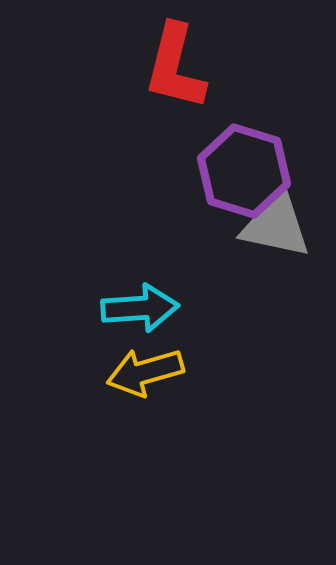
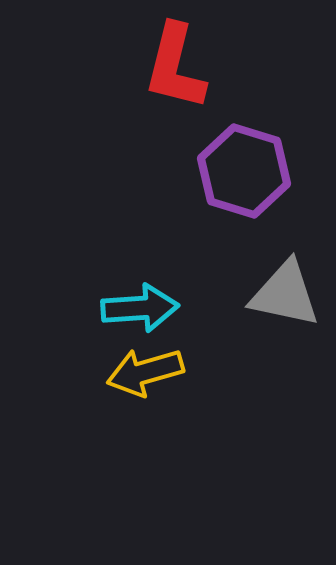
gray triangle: moved 9 px right, 69 px down
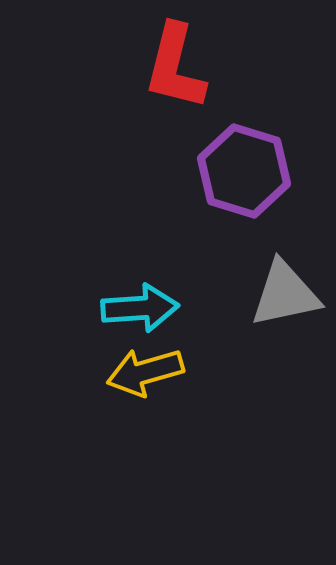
gray triangle: rotated 24 degrees counterclockwise
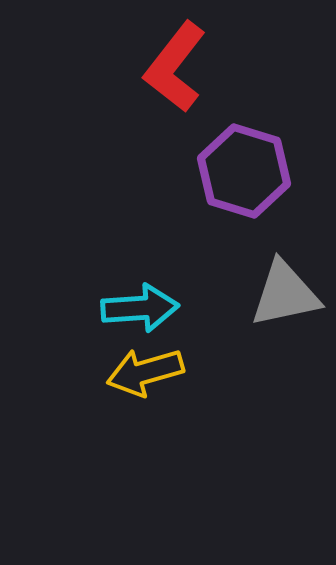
red L-shape: rotated 24 degrees clockwise
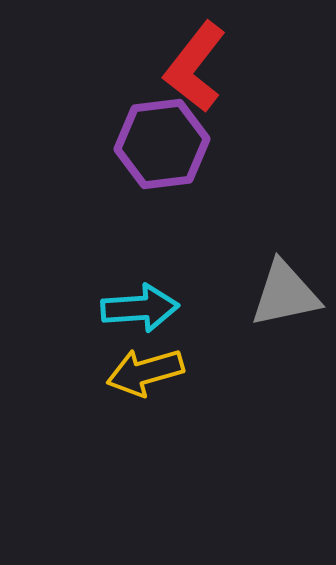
red L-shape: moved 20 px right
purple hexagon: moved 82 px left, 27 px up; rotated 24 degrees counterclockwise
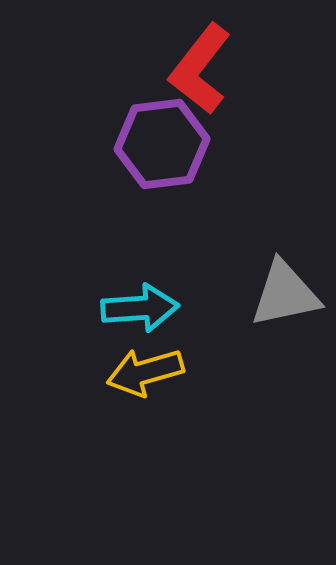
red L-shape: moved 5 px right, 2 px down
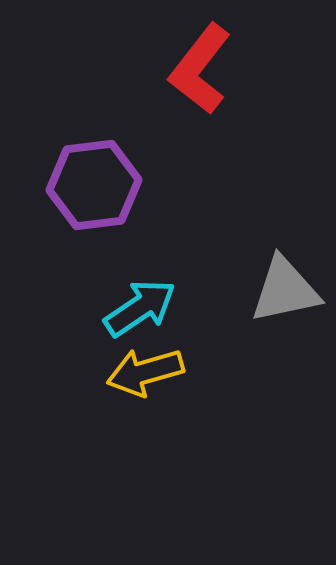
purple hexagon: moved 68 px left, 41 px down
gray triangle: moved 4 px up
cyan arrow: rotated 30 degrees counterclockwise
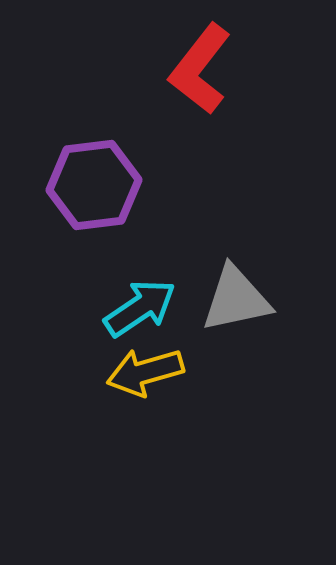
gray triangle: moved 49 px left, 9 px down
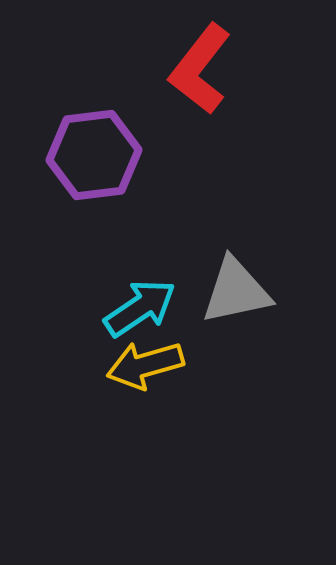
purple hexagon: moved 30 px up
gray triangle: moved 8 px up
yellow arrow: moved 7 px up
